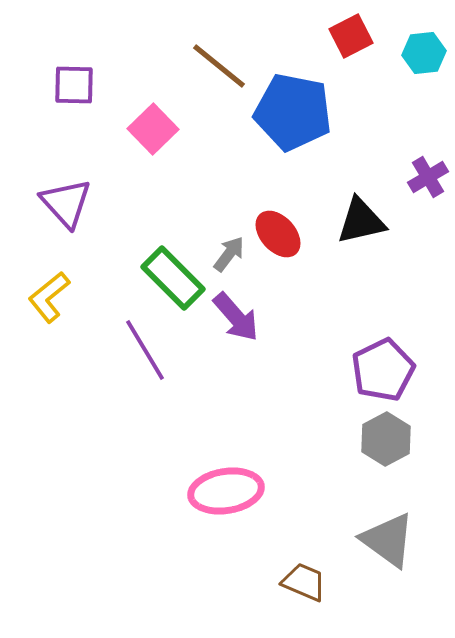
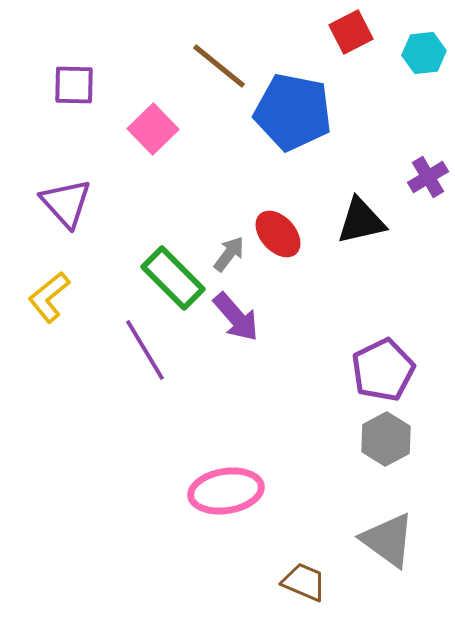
red square: moved 4 px up
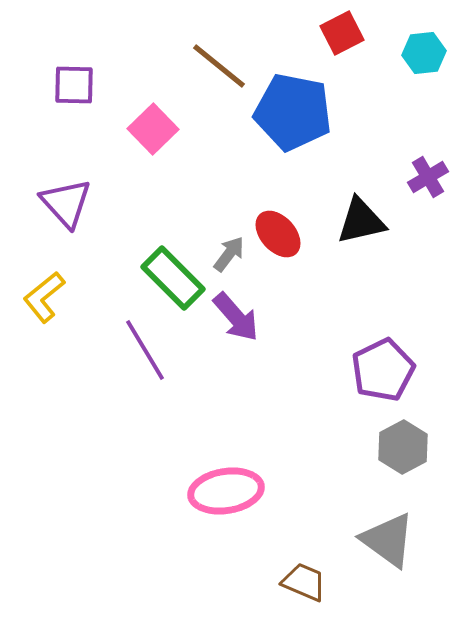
red square: moved 9 px left, 1 px down
yellow L-shape: moved 5 px left
gray hexagon: moved 17 px right, 8 px down
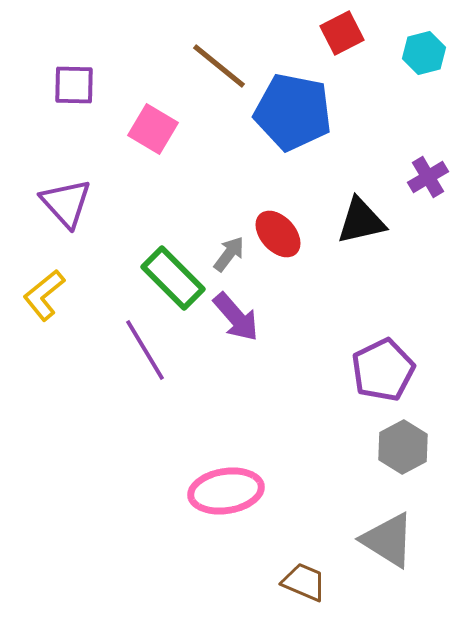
cyan hexagon: rotated 9 degrees counterclockwise
pink square: rotated 15 degrees counterclockwise
yellow L-shape: moved 2 px up
gray triangle: rotated 4 degrees counterclockwise
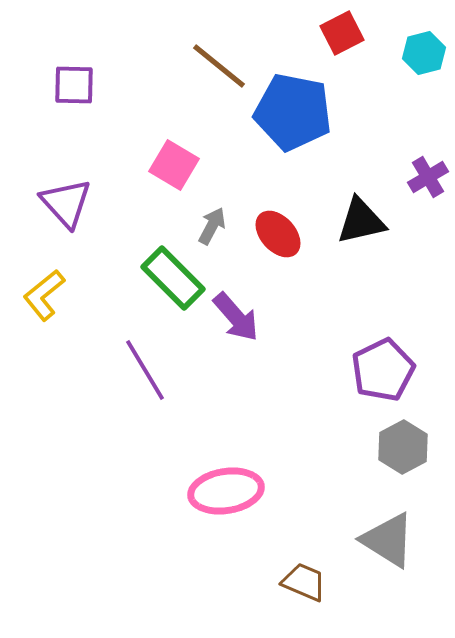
pink square: moved 21 px right, 36 px down
gray arrow: moved 17 px left, 28 px up; rotated 9 degrees counterclockwise
purple line: moved 20 px down
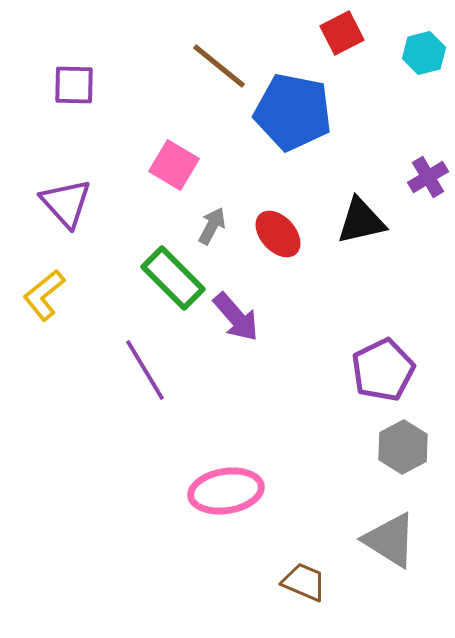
gray triangle: moved 2 px right
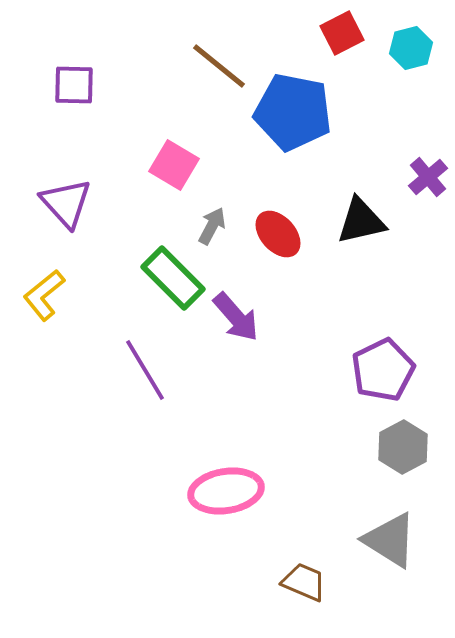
cyan hexagon: moved 13 px left, 5 px up
purple cross: rotated 9 degrees counterclockwise
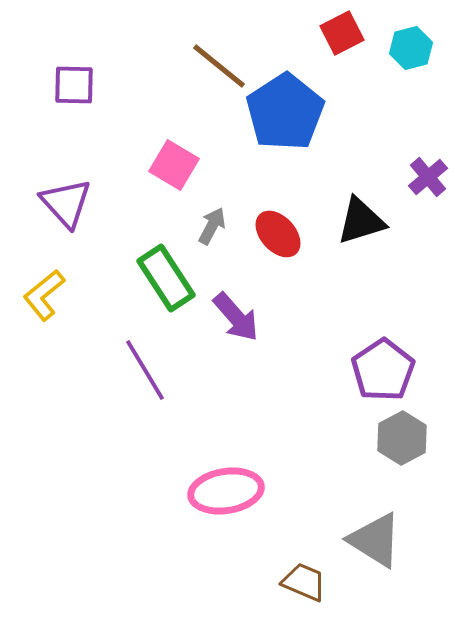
blue pentagon: moved 8 px left; rotated 28 degrees clockwise
black triangle: rotated 4 degrees counterclockwise
green rectangle: moved 7 px left; rotated 12 degrees clockwise
purple pentagon: rotated 8 degrees counterclockwise
gray hexagon: moved 1 px left, 9 px up
gray triangle: moved 15 px left
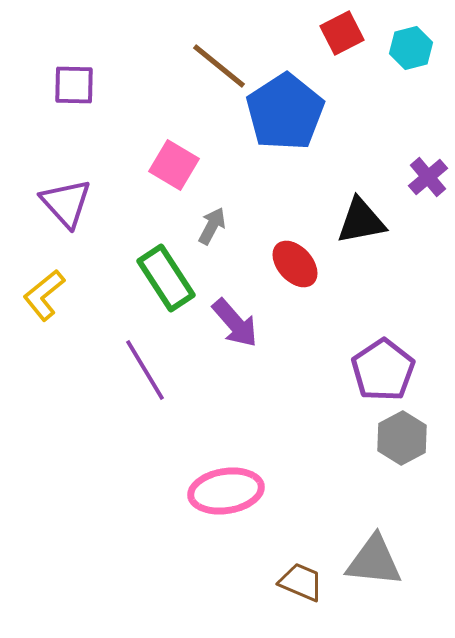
black triangle: rotated 6 degrees clockwise
red ellipse: moved 17 px right, 30 px down
purple arrow: moved 1 px left, 6 px down
gray triangle: moved 1 px left, 21 px down; rotated 26 degrees counterclockwise
brown trapezoid: moved 3 px left
